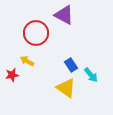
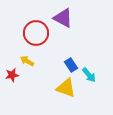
purple triangle: moved 1 px left, 3 px down
cyan arrow: moved 2 px left
yellow triangle: rotated 15 degrees counterclockwise
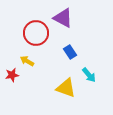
blue rectangle: moved 1 px left, 13 px up
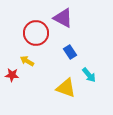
red star: rotated 16 degrees clockwise
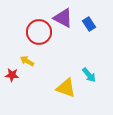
red circle: moved 3 px right, 1 px up
blue rectangle: moved 19 px right, 28 px up
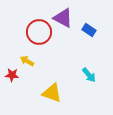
blue rectangle: moved 6 px down; rotated 24 degrees counterclockwise
yellow triangle: moved 14 px left, 5 px down
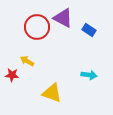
red circle: moved 2 px left, 5 px up
cyan arrow: rotated 42 degrees counterclockwise
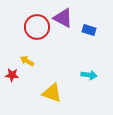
blue rectangle: rotated 16 degrees counterclockwise
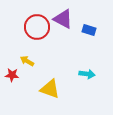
purple triangle: moved 1 px down
cyan arrow: moved 2 px left, 1 px up
yellow triangle: moved 2 px left, 4 px up
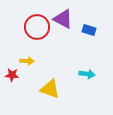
yellow arrow: rotated 152 degrees clockwise
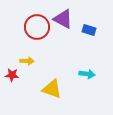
yellow triangle: moved 2 px right
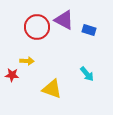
purple triangle: moved 1 px right, 1 px down
cyan arrow: rotated 42 degrees clockwise
